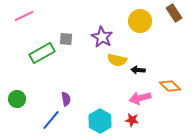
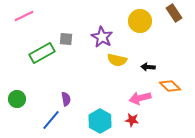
black arrow: moved 10 px right, 3 px up
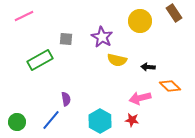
green rectangle: moved 2 px left, 7 px down
green circle: moved 23 px down
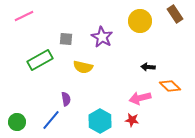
brown rectangle: moved 1 px right, 1 px down
yellow semicircle: moved 34 px left, 7 px down
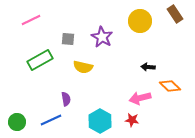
pink line: moved 7 px right, 4 px down
gray square: moved 2 px right
blue line: rotated 25 degrees clockwise
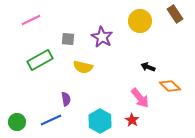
black arrow: rotated 16 degrees clockwise
pink arrow: rotated 115 degrees counterclockwise
red star: rotated 24 degrees clockwise
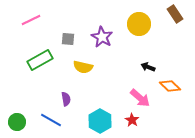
yellow circle: moved 1 px left, 3 px down
pink arrow: rotated 10 degrees counterclockwise
blue line: rotated 55 degrees clockwise
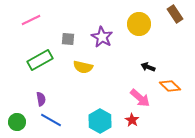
purple semicircle: moved 25 px left
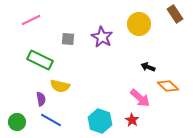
green rectangle: rotated 55 degrees clockwise
yellow semicircle: moved 23 px left, 19 px down
orange diamond: moved 2 px left
cyan hexagon: rotated 10 degrees counterclockwise
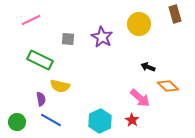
brown rectangle: rotated 18 degrees clockwise
cyan hexagon: rotated 15 degrees clockwise
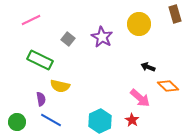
gray square: rotated 32 degrees clockwise
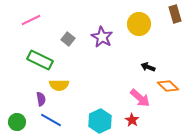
yellow semicircle: moved 1 px left, 1 px up; rotated 12 degrees counterclockwise
